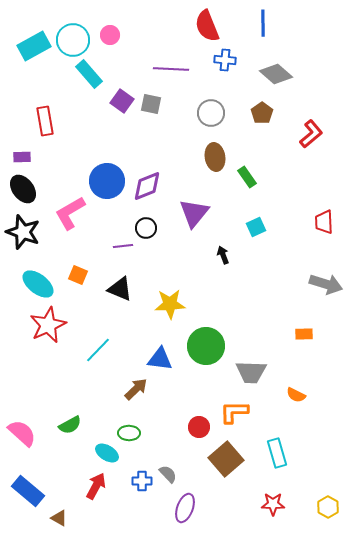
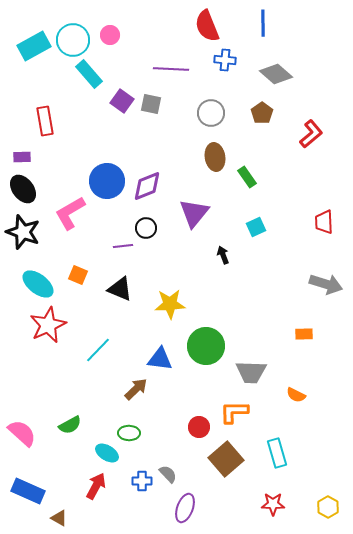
blue rectangle at (28, 491): rotated 16 degrees counterclockwise
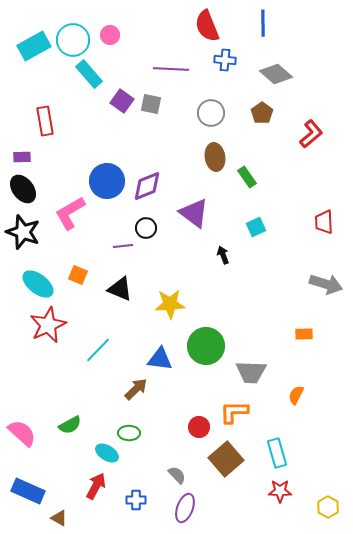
purple triangle at (194, 213): rotated 32 degrees counterclockwise
orange semicircle at (296, 395): rotated 90 degrees clockwise
gray semicircle at (168, 474): moved 9 px right, 1 px down
blue cross at (142, 481): moved 6 px left, 19 px down
red star at (273, 504): moved 7 px right, 13 px up
